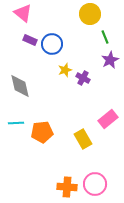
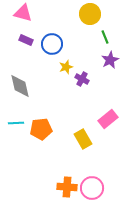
pink triangle: rotated 24 degrees counterclockwise
purple rectangle: moved 4 px left
yellow star: moved 1 px right, 3 px up
purple cross: moved 1 px left, 1 px down
orange pentagon: moved 1 px left, 3 px up
pink circle: moved 3 px left, 4 px down
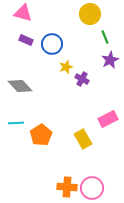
gray diamond: rotated 30 degrees counterclockwise
pink rectangle: rotated 12 degrees clockwise
orange pentagon: moved 6 px down; rotated 25 degrees counterclockwise
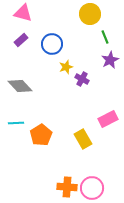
purple rectangle: moved 5 px left; rotated 64 degrees counterclockwise
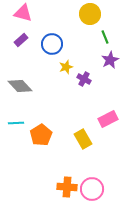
purple cross: moved 2 px right
pink circle: moved 1 px down
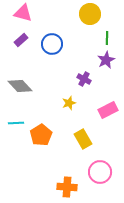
green line: moved 2 px right, 1 px down; rotated 24 degrees clockwise
purple star: moved 4 px left
yellow star: moved 3 px right, 36 px down
pink rectangle: moved 9 px up
pink circle: moved 8 px right, 17 px up
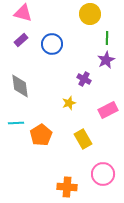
gray diamond: rotated 35 degrees clockwise
pink circle: moved 3 px right, 2 px down
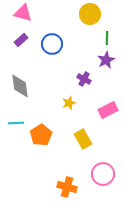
orange cross: rotated 12 degrees clockwise
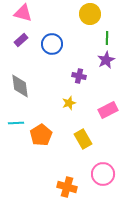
purple cross: moved 5 px left, 3 px up; rotated 16 degrees counterclockwise
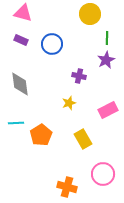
purple rectangle: rotated 64 degrees clockwise
gray diamond: moved 2 px up
